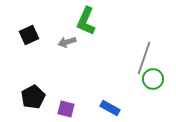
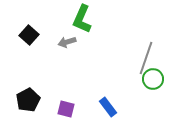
green L-shape: moved 4 px left, 2 px up
black square: rotated 24 degrees counterclockwise
gray line: moved 2 px right
black pentagon: moved 5 px left, 3 px down
blue rectangle: moved 2 px left, 1 px up; rotated 24 degrees clockwise
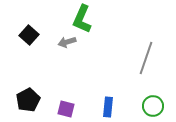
green circle: moved 27 px down
blue rectangle: rotated 42 degrees clockwise
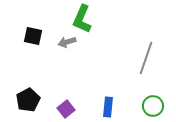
black square: moved 4 px right, 1 px down; rotated 30 degrees counterclockwise
purple square: rotated 36 degrees clockwise
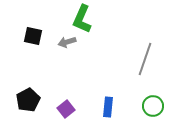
gray line: moved 1 px left, 1 px down
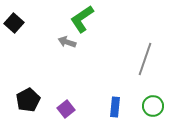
green L-shape: rotated 32 degrees clockwise
black square: moved 19 px left, 13 px up; rotated 30 degrees clockwise
gray arrow: rotated 36 degrees clockwise
blue rectangle: moved 7 px right
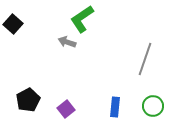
black square: moved 1 px left, 1 px down
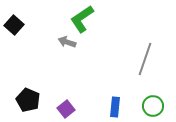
black square: moved 1 px right, 1 px down
black pentagon: rotated 20 degrees counterclockwise
